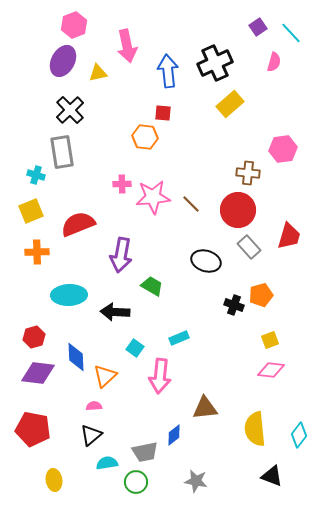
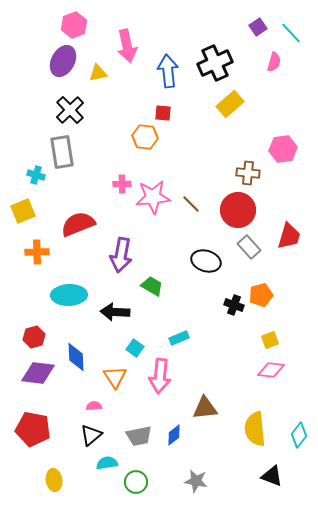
yellow square at (31, 211): moved 8 px left
orange triangle at (105, 376): moved 10 px right, 1 px down; rotated 20 degrees counterclockwise
gray trapezoid at (145, 452): moved 6 px left, 16 px up
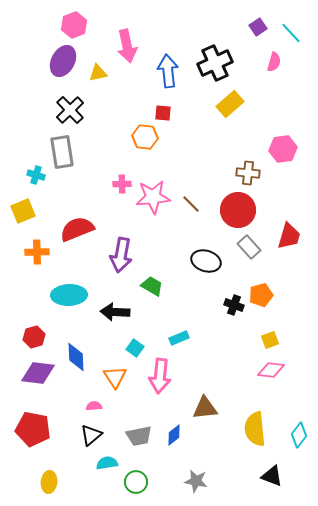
red semicircle at (78, 224): moved 1 px left, 5 px down
yellow ellipse at (54, 480): moved 5 px left, 2 px down; rotated 15 degrees clockwise
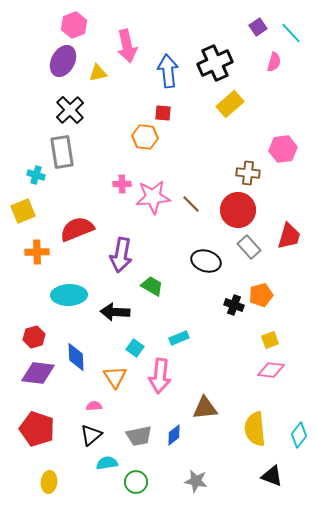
red pentagon at (33, 429): moved 4 px right; rotated 8 degrees clockwise
